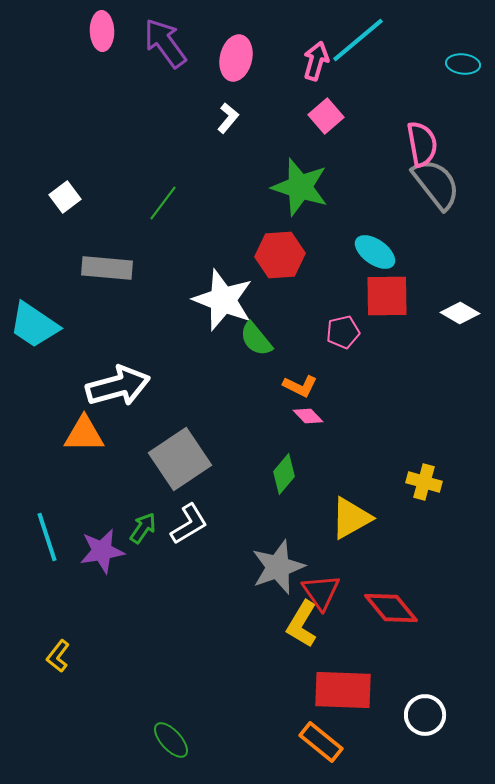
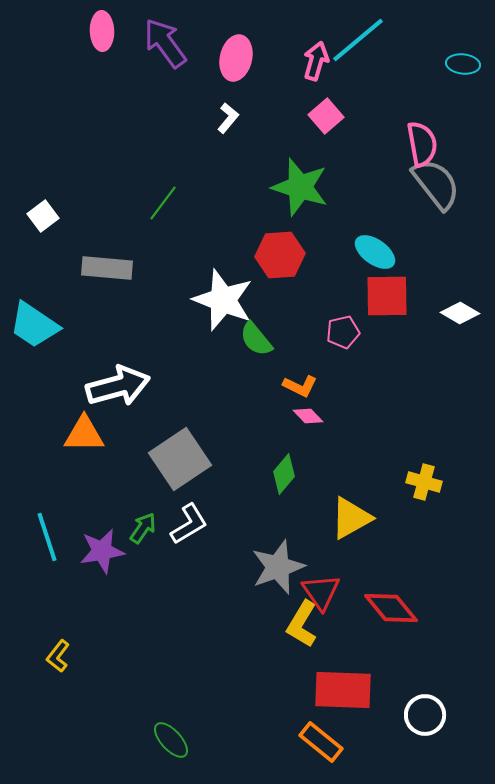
white square at (65, 197): moved 22 px left, 19 px down
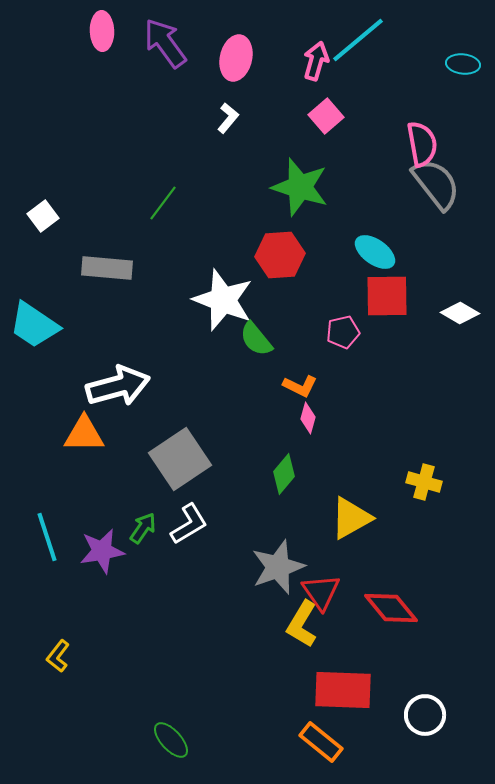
pink diamond at (308, 416): moved 2 px down; rotated 60 degrees clockwise
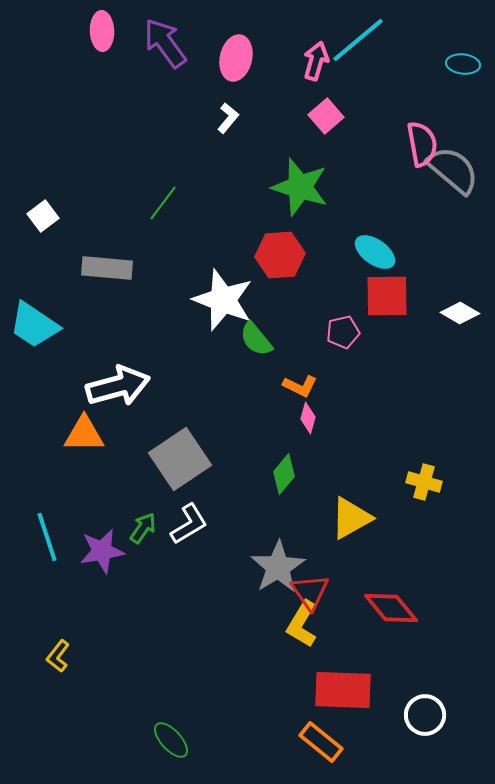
gray semicircle at (436, 184): moved 17 px right, 14 px up; rotated 12 degrees counterclockwise
gray star at (278, 567): rotated 12 degrees counterclockwise
red triangle at (321, 592): moved 11 px left
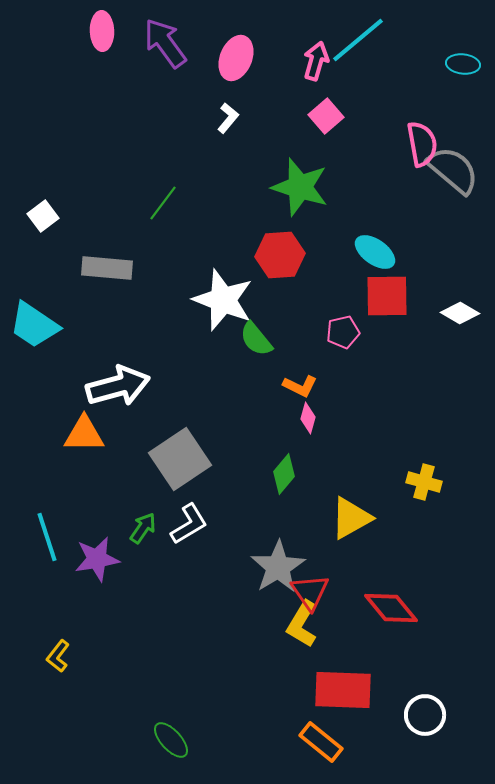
pink ellipse at (236, 58): rotated 9 degrees clockwise
purple star at (102, 551): moved 5 px left, 8 px down
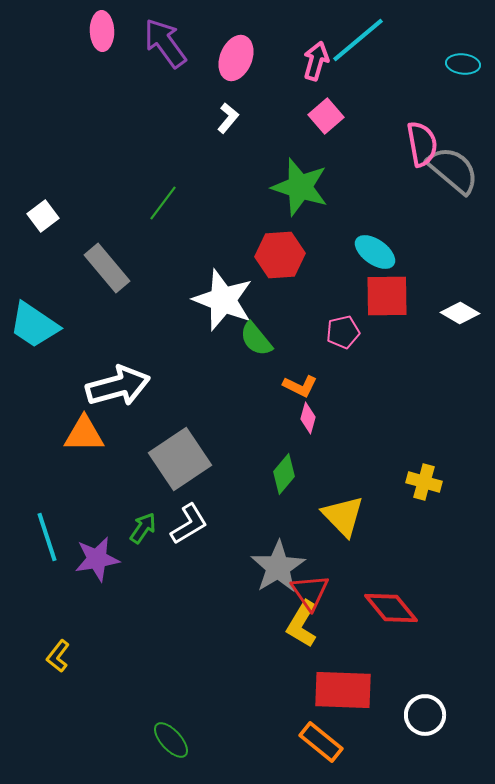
gray rectangle at (107, 268): rotated 45 degrees clockwise
yellow triangle at (351, 518): moved 8 px left, 2 px up; rotated 45 degrees counterclockwise
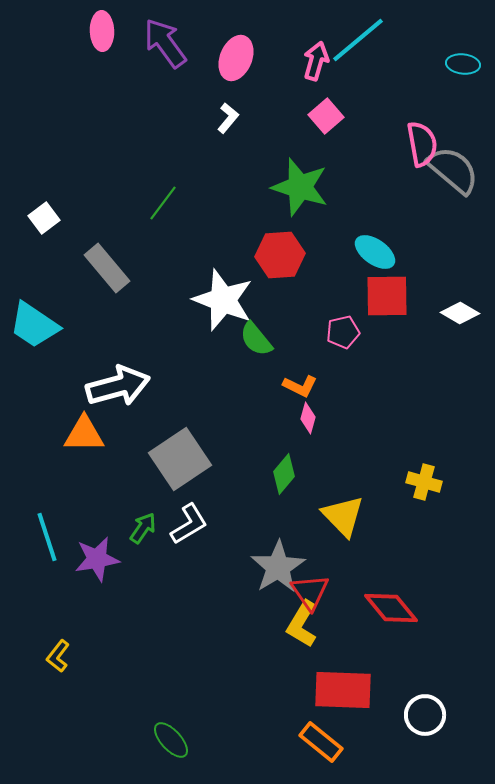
white square at (43, 216): moved 1 px right, 2 px down
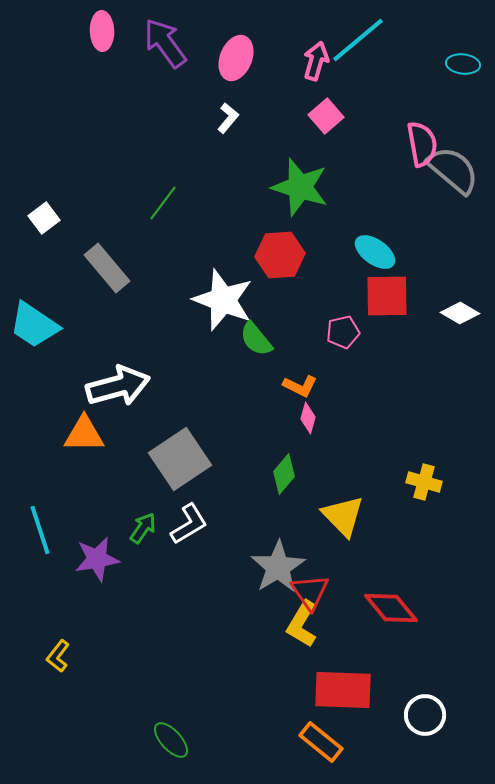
cyan line at (47, 537): moved 7 px left, 7 px up
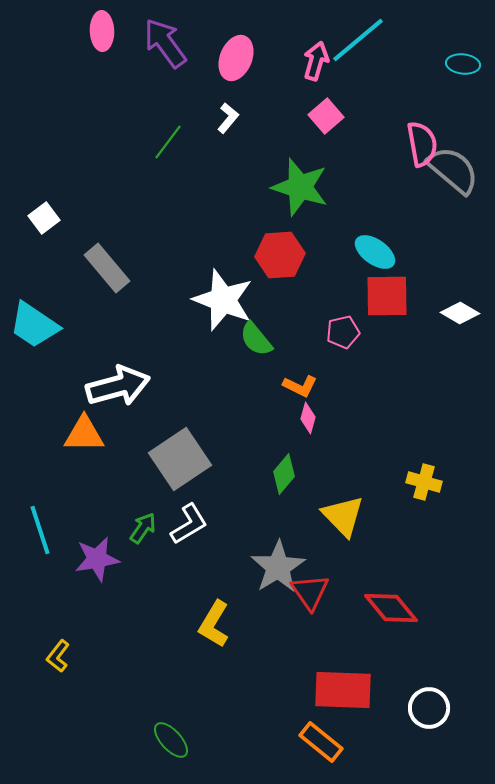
green line at (163, 203): moved 5 px right, 61 px up
yellow L-shape at (302, 624): moved 88 px left
white circle at (425, 715): moved 4 px right, 7 px up
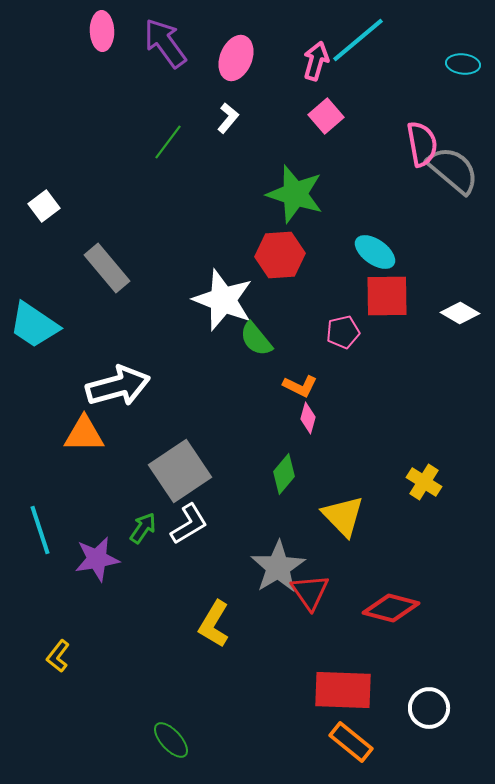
green star at (300, 187): moved 5 px left, 7 px down
white square at (44, 218): moved 12 px up
gray square at (180, 459): moved 12 px down
yellow cross at (424, 482): rotated 16 degrees clockwise
red diamond at (391, 608): rotated 36 degrees counterclockwise
orange rectangle at (321, 742): moved 30 px right
